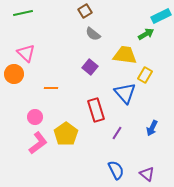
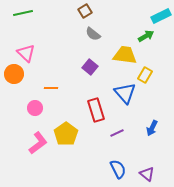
green arrow: moved 2 px down
pink circle: moved 9 px up
purple line: rotated 32 degrees clockwise
blue semicircle: moved 2 px right, 1 px up
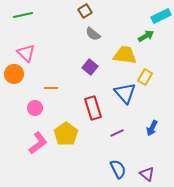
green line: moved 2 px down
yellow rectangle: moved 2 px down
red rectangle: moved 3 px left, 2 px up
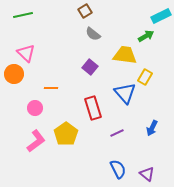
pink L-shape: moved 2 px left, 2 px up
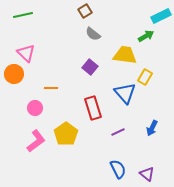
purple line: moved 1 px right, 1 px up
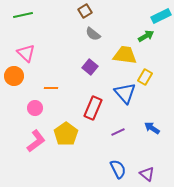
orange circle: moved 2 px down
red rectangle: rotated 40 degrees clockwise
blue arrow: rotated 98 degrees clockwise
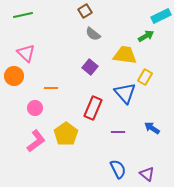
purple line: rotated 24 degrees clockwise
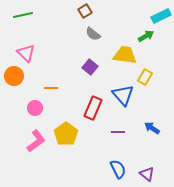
blue triangle: moved 2 px left, 2 px down
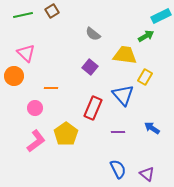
brown square: moved 33 px left
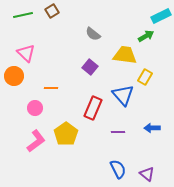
blue arrow: rotated 35 degrees counterclockwise
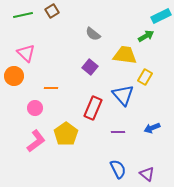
blue arrow: rotated 21 degrees counterclockwise
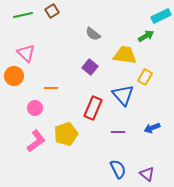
yellow pentagon: rotated 15 degrees clockwise
